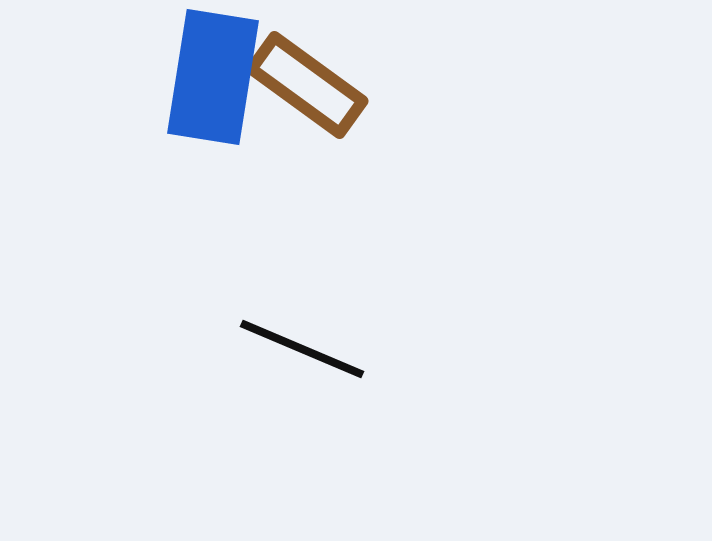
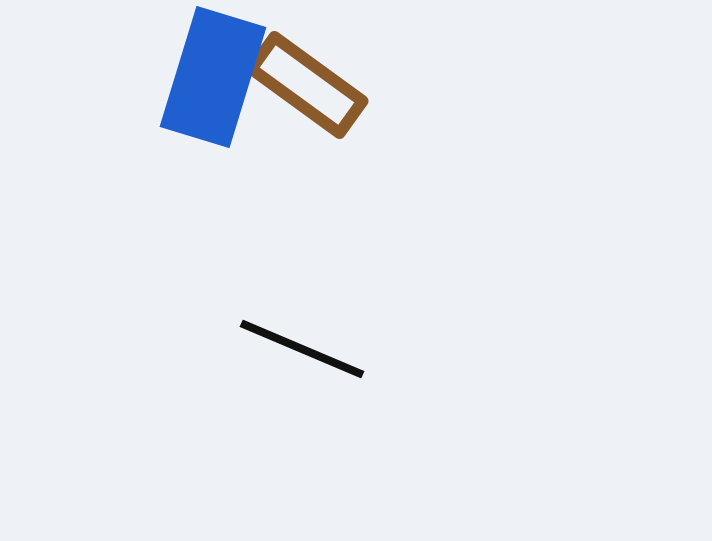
blue rectangle: rotated 8 degrees clockwise
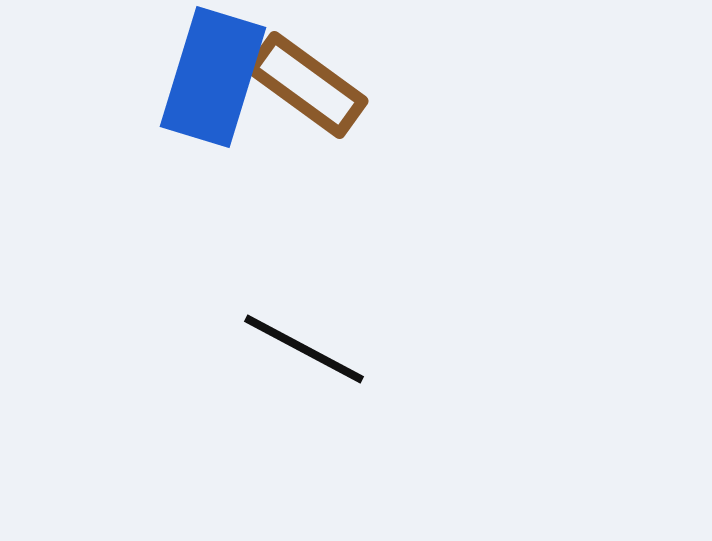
black line: moved 2 px right; rotated 5 degrees clockwise
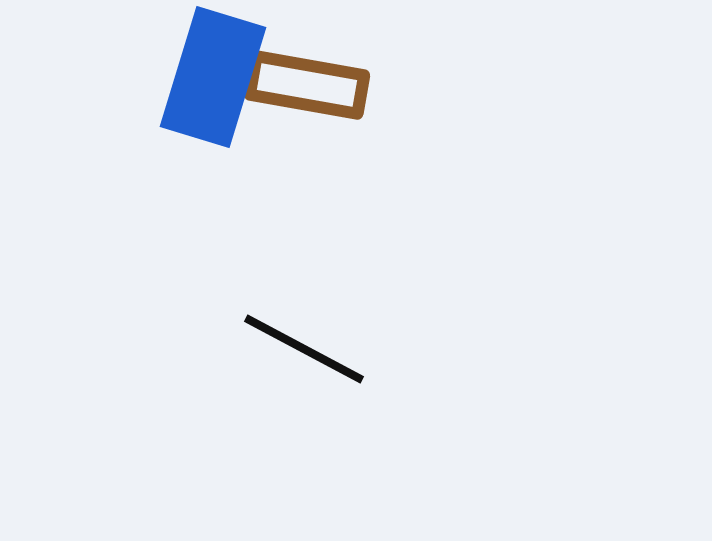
brown rectangle: rotated 26 degrees counterclockwise
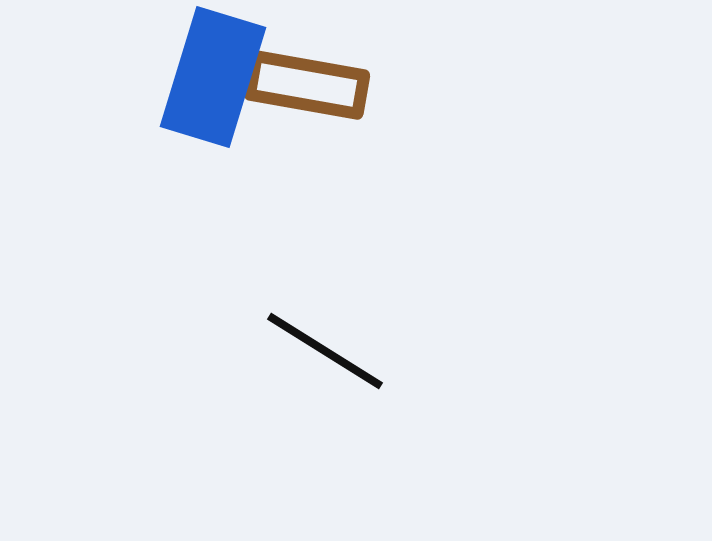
black line: moved 21 px right, 2 px down; rotated 4 degrees clockwise
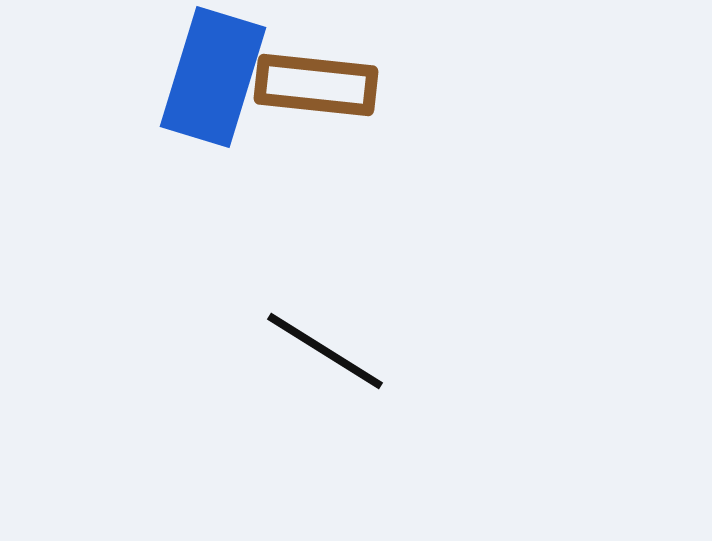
brown rectangle: moved 9 px right; rotated 4 degrees counterclockwise
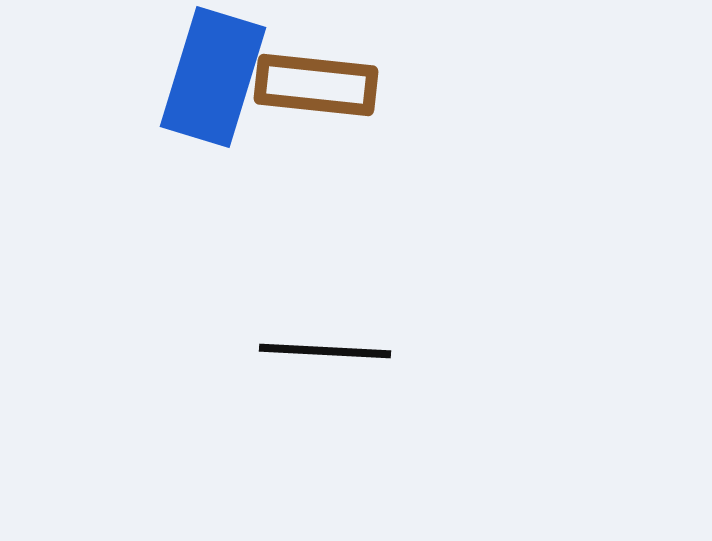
black line: rotated 29 degrees counterclockwise
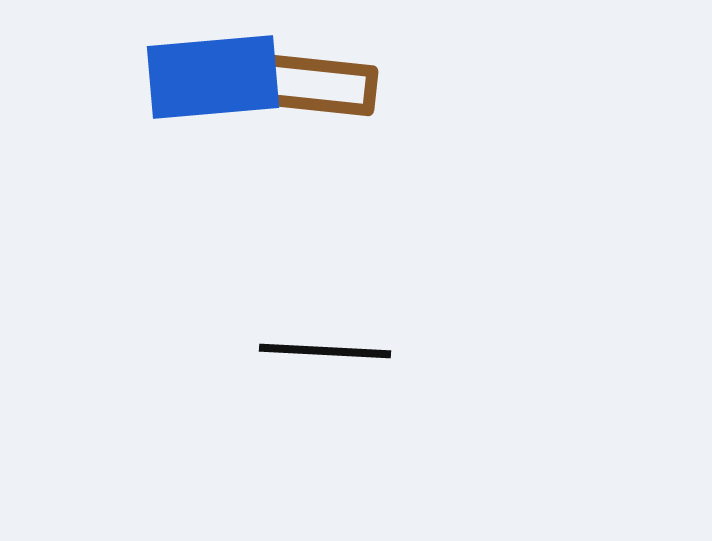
blue rectangle: rotated 68 degrees clockwise
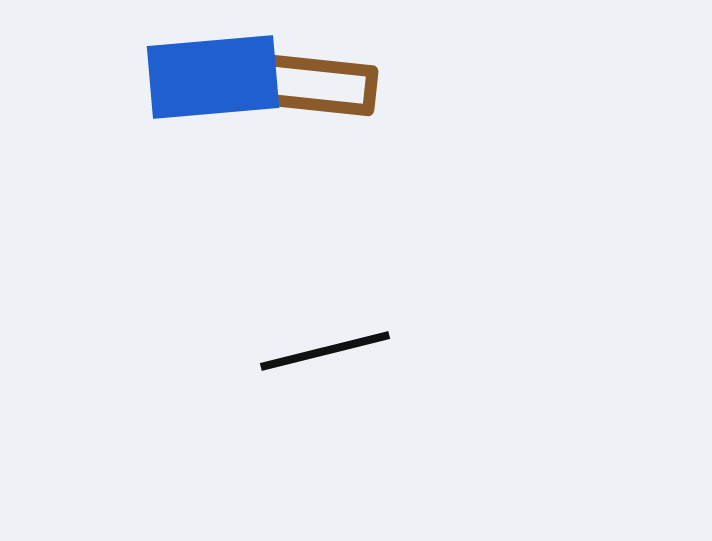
black line: rotated 17 degrees counterclockwise
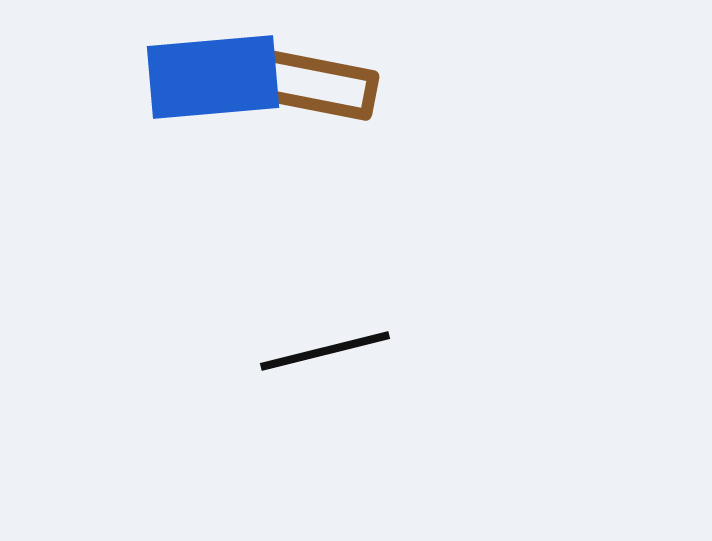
brown rectangle: rotated 5 degrees clockwise
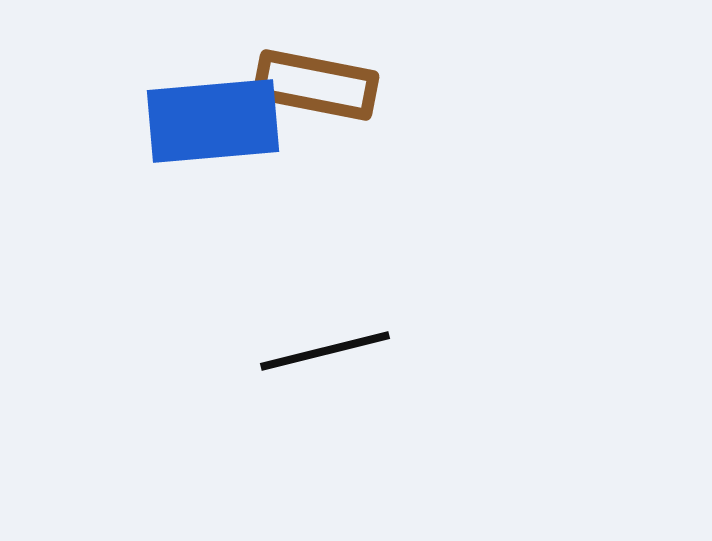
blue rectangle: moved 44 px down
